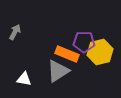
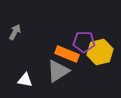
white triangle: moved 1 px right, 1 px down
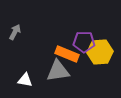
yellow hexagon: rotated 10 degrees clockwise
gray triangle: rotated 25 degrees clockwise
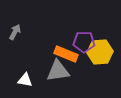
orange rectangle: moved 1 px left
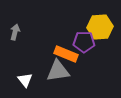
gray arrow: rotated 14 degrees counterclockwise
yellow hexagon: moved 25 px up
white triangle: rotated 42 degrees clockwise
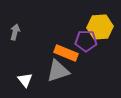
purple pentagon: moved 2 px right, 1 px up
orange rectangle: moved 1 px up
gray triangle: rotated 10 degrees counterclockwise
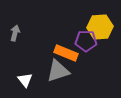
gray arrow: moved 1 px down
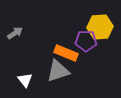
gray arrow: rotated 42 degrees clockwise
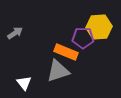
yellow hexagon: moved 1 px left
purple pentagon: moved 3 px left, 3 px up
orange rectangle: moved 1 px up
white triangle: moved 1 px left, 3 px down
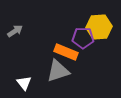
gray arrow: moved 2 px up
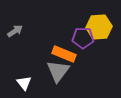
orange rectangle: moved 2 px left, 2 px down
gray triangle: rotated 35 degrees counterclockwise
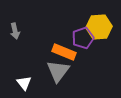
gray arrow: rotated 112 degrees clockwise
purple pentagon: rotated 20 degrees counterclockwise
orange rectangle: moved 2 px up
